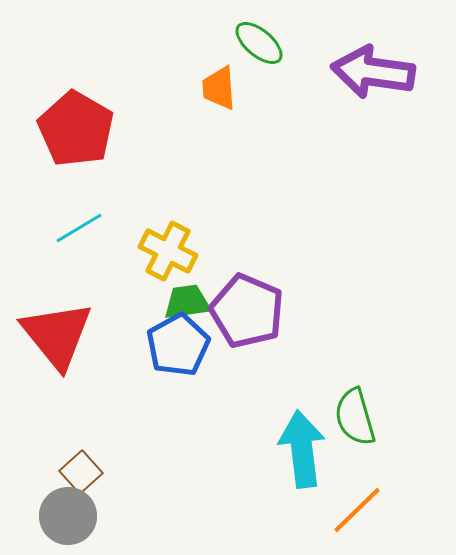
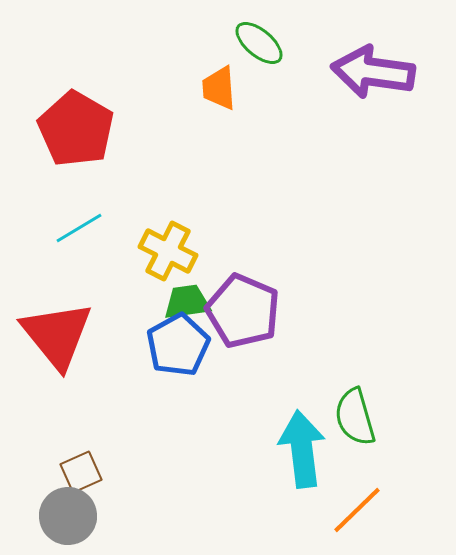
purple pentagon: moved 4 px left
brown square: rotated 18 degrees clockwise
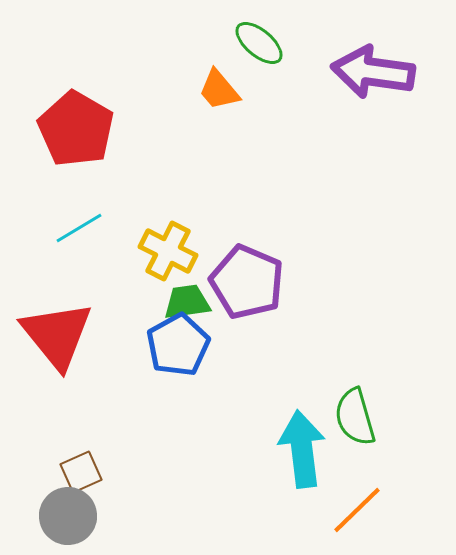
orange trapezoid: moved 2 px down; rotated 36 degrees counterclockwise
purple pentagon: moved 4 px right, 29 px up
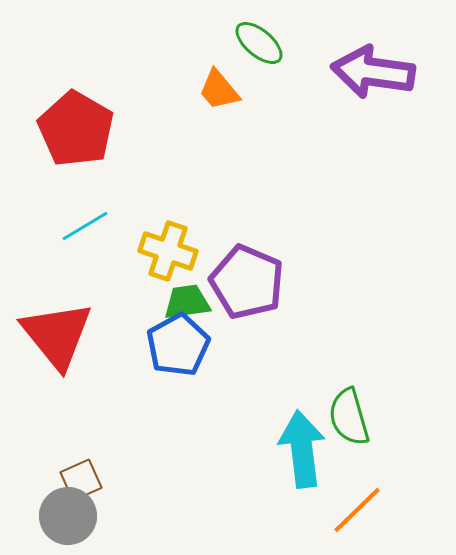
cyan line: moved 6 px right, 2 px up
yellow cross: rotated 8 degrees counterclockwise
green semicircle: moved 6 px left
brown square: moved 8 px down
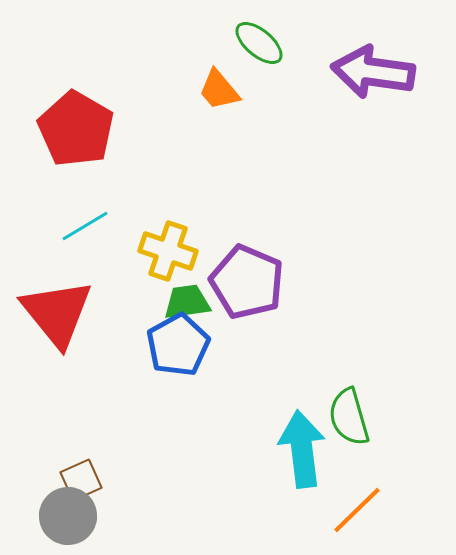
red triangle: moved 22 px up
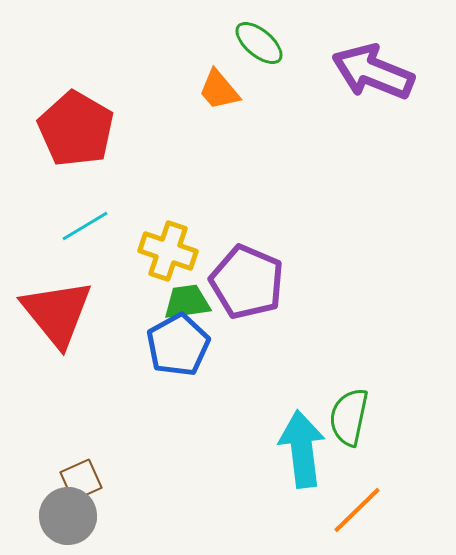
purple arrow: rotated 14 degrees clockwise
green semicircle: rotated 28 degrees clockwise
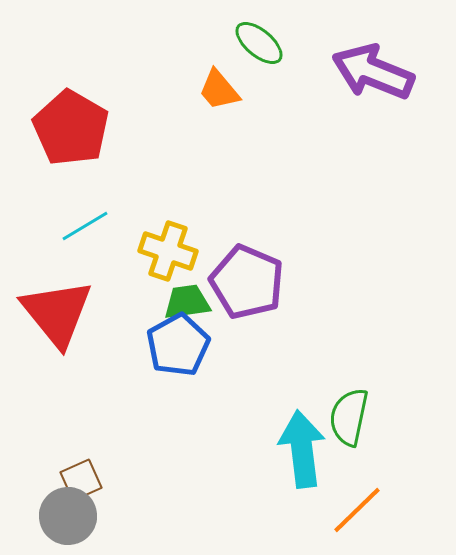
red pentagon: moved 5 px left, 1 px up
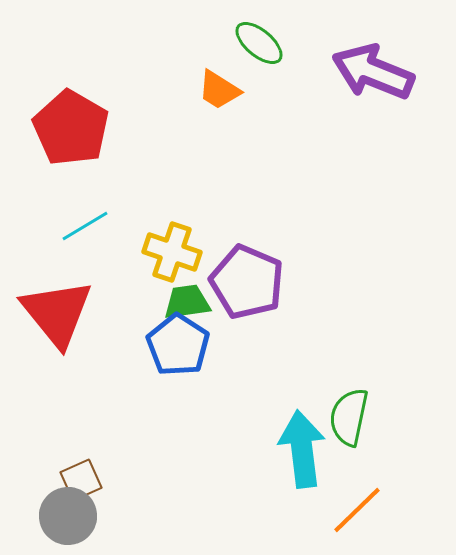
orange trapezoid: rotated 18 degrees counterclockwise
yellow cross: moved 4 px right, 1 px down
blue pentagon: rotated 10 degrees counterclockwise
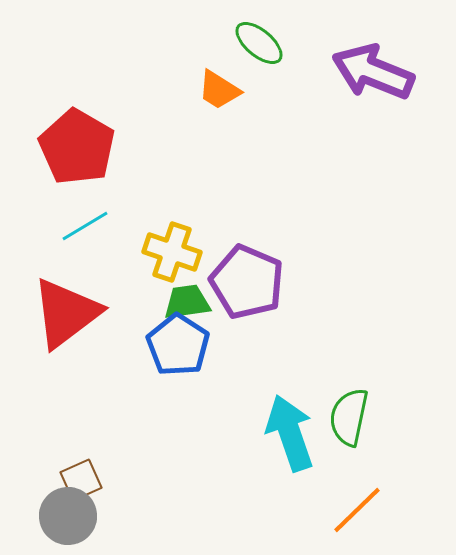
red pentagon: moved 6 px right, 19 px down
red triangle: moved 9 px right; rotated 32 degrees clockwise
cyan arrow: moved 12 px left, 16 px up; rotated 12 degrees counterclockwise
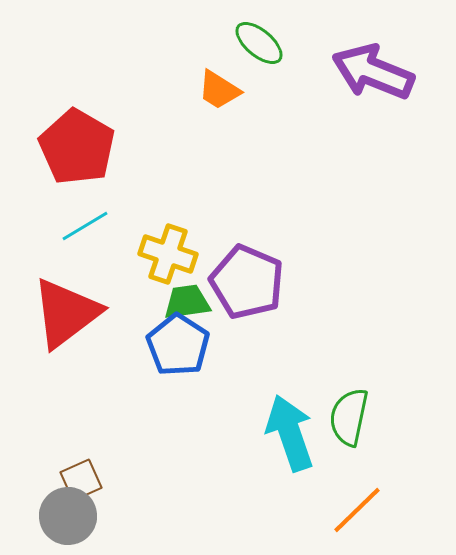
yellow cross: moved 4 px left, 2 px down
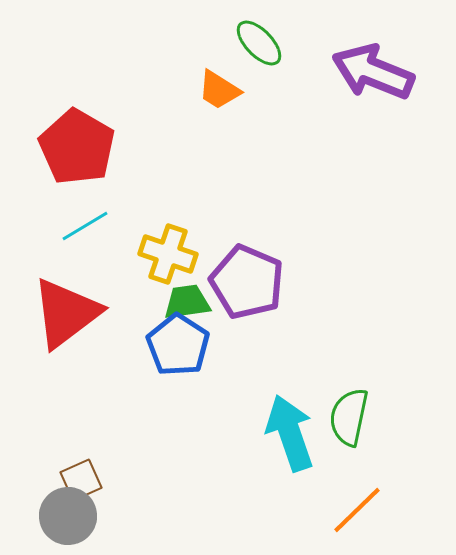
green ellipse: rotated 6 degrees clockwise
